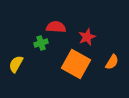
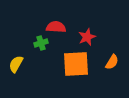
orange square: rotated 32 degrees counterclockwise
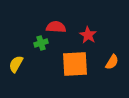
red star: moved 1 px right, 2 px up; rotated 18 degrees counterclockwise
orange square: moved 1 px left
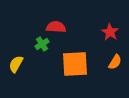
red star: moved 22 px right, 3 px up
green cross: moved 1 px right, 1 px down; rotated 16 degrees counterclockwise
orange semicircle: moved 3 px right
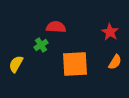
green cross: moved 1 px left, 1 px down
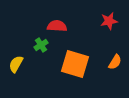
red semicircle: moved 1 px right, 1 px up
red star: moved 1 px left, 11 px up; rotated 30 degrees clockwise
orange square: rotated 20 degrees clockwise
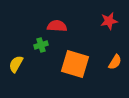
green cross: rotated 16 degrees clockwise
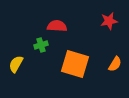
orange semicircle: moved 2 px down
